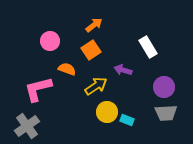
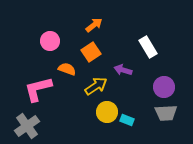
orange square: moved 2 px down
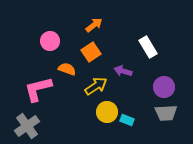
purple arrow: moved 1 px down
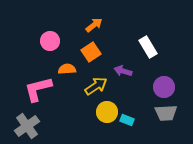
orange semicircle: rotated 24 degrees counterclockwise
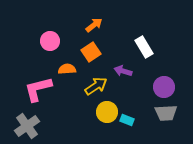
white rectangle: moved 4 px left
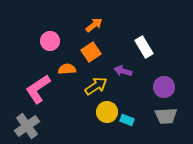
pink L-shape: rotated 20 degrees counterclockwise
gray trapezoid: moved 3 px down
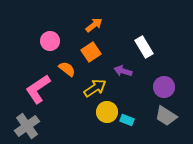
orange semicircle: rotated 42 degrees clockwise
yellow arrow: moved 1 px left, 2 px down
gray trapezoid: rotated 35 degrees clockwise
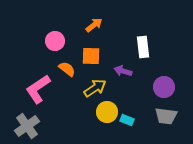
pink circle: moved 5 px right
white rectangle: moved 1 px left; rotated 25 degrees clockwise
orange square: moved 4 px down; rotated 36 degrees clockwise
gray trapezoid: rotated 25 degrees counterclockwise
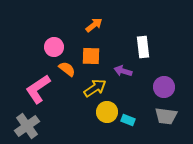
pink circle: moved 1 px left, 6 px down
cyan rectangle: moved 1 px right
